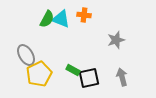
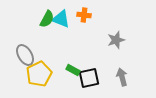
gray ellipse: moved 1 px left
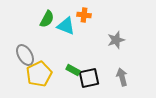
cyan triangle: moved 5 px right, 7 px down
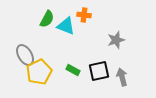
yellow pentagon: moved 2 px up
black square: moved 10 px right, 7 px up
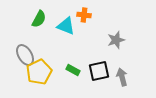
green semicircle: moved 8 px left
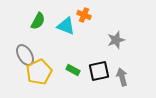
orange cross: rotated 16 degrees clockwise
green semicircle: moved 1 px left, 2 px down
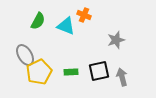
green rectangle: moved 2 px left, 2 px down; rotated 32 degrees counterclockwise
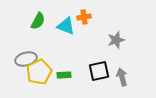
orange cross: moved 2 px down; rotated 32 degrees counterclockwise
gray ellipse: moved 1 px right, 4 px down; rotated 75 degrees counterclockwise
green rectangle: moved 7 px left, 3 px down
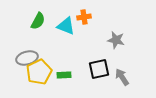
gray star: rotated 30 degrees clockwise
gray ellipse: moved 1 px right, 1 px up
black square: moved 2 px up
gray arrow: rotated 18 degrees counterclockwise
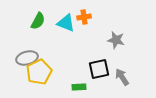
cyan triangle: moved 3 px up
green rectangle: moved 15 px right, 12 px down
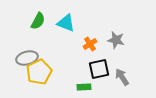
orange cross: moved 6 px right, 27 px down; rotated 24 degrees counterclockwise
green rectangle: moved 5 px right
